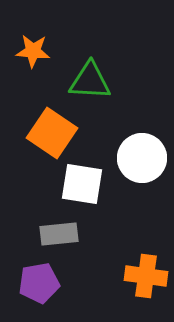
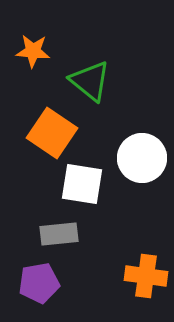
green triangle: rotated 36 degrees clockwise
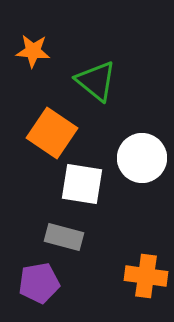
green triangle: moved 6 px right
gray rectangle: moved 5 px right, 3 px down; rotated 21 degrees clockwise
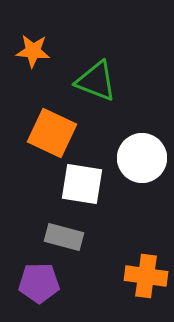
green triangle: rotated 18 degrees counterclockwise
orange square: rotated 9 degrees counterclockwise
purple pentagon: rotated 9 degrees clockwise
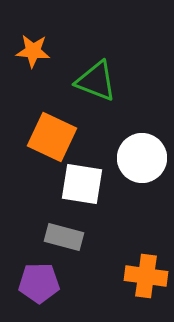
orange square: moved 4 px down
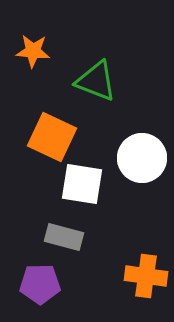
purple pentagon: moved 1 px right, 1 px down
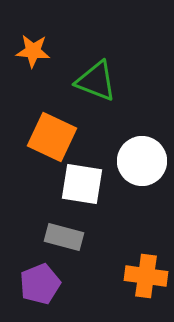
white circle: moved 3 px down
purple pentagon: rotated 21 degrees counterclockwise
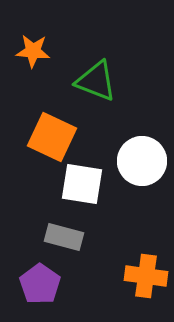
purple pentagon: rotated 15 degrees counterclockwise
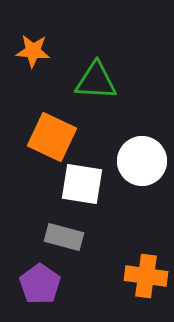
green triangle: rotated 18 degrees counterclockwise
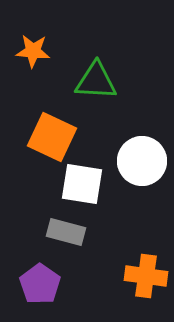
gray rectangle: moved 2 px right, 5 px up
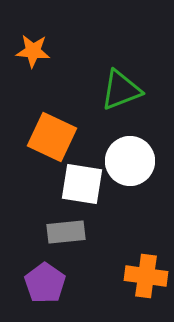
green triangle: moved 25 px right, 9 px down; rotated 24 degrees counterclockwise
white circle: moved 12 px left
gray rectangle: rotated 21 degrees counterclockwise
purple pentagon: moved 5 px right, 1 px up
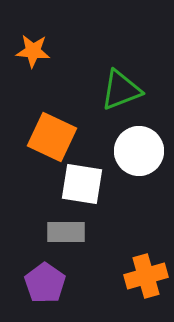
white circle: moved 9 px right, 10 px up
gray rectangle: rotated 6 degrees clockwise
orange cross: rotated 24 degrees counterclockwise
